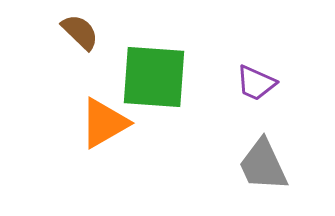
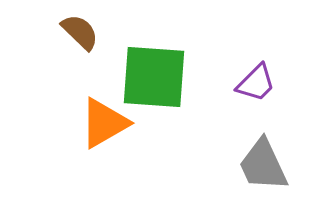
purple trapezoid: rotated 69 degrees counterclockwise
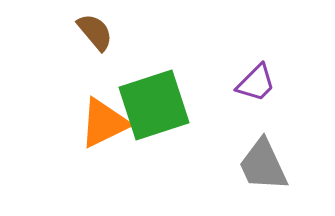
brown semicircle: moved 15 px right; rotated 6 degrees clockwise
green square: moved 28 px down; rotated 22 degrees counterclockwise
orange triangle: rotated 4 degrees clockwise
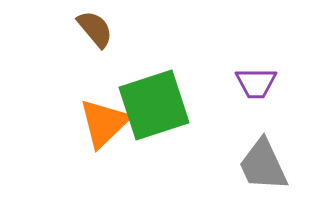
brown semicircle: moved 3 px up
purple trapezoid: rotated 45 degrees clockwise
orange triangle: rotated 18 degrees counterclockwise
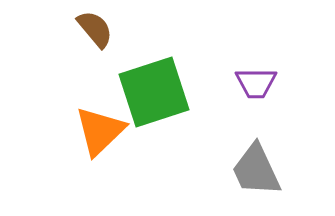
green square: moved 13 px up
orange triangle: moved 4 px left, 8 px down
gray trapezoid: moved 7 px left, 5 px down
